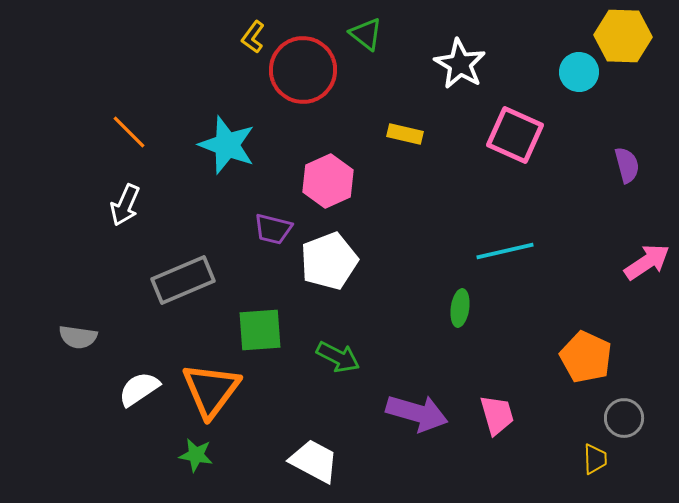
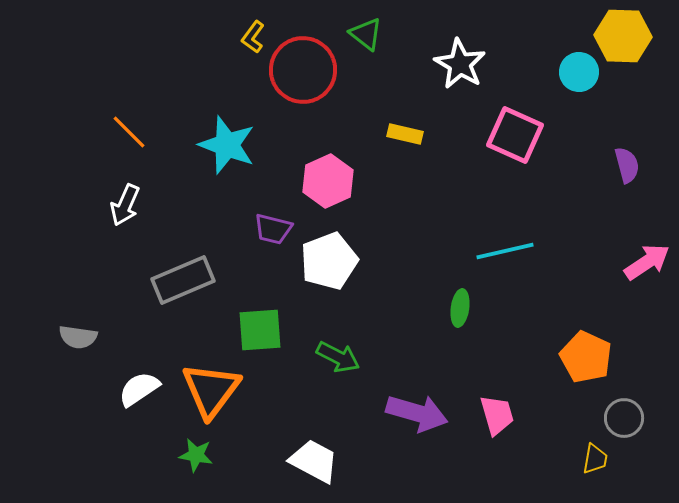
yellow trapezoid: rotated 12 degrees clockwise
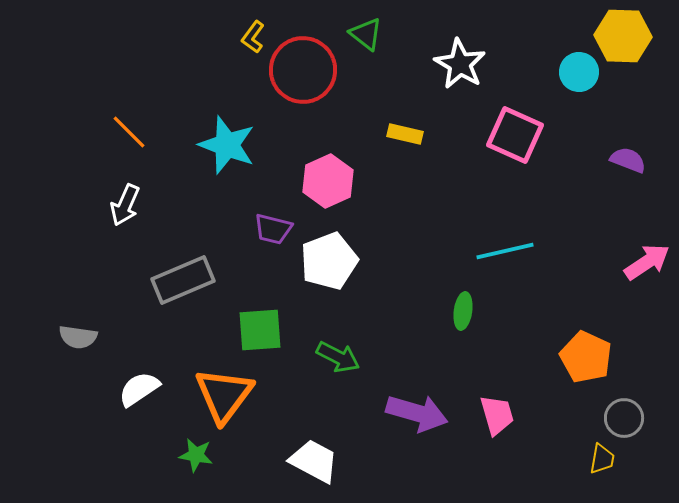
purple semicircle: moved 1 px right, 5 px up; rotated 54 degrees counterclockwise
green ellipse: moved 3 px right, 3 px down
orange triangle: moved 13 px right, 5 px down
yellow trapezoid: moved 7 px right
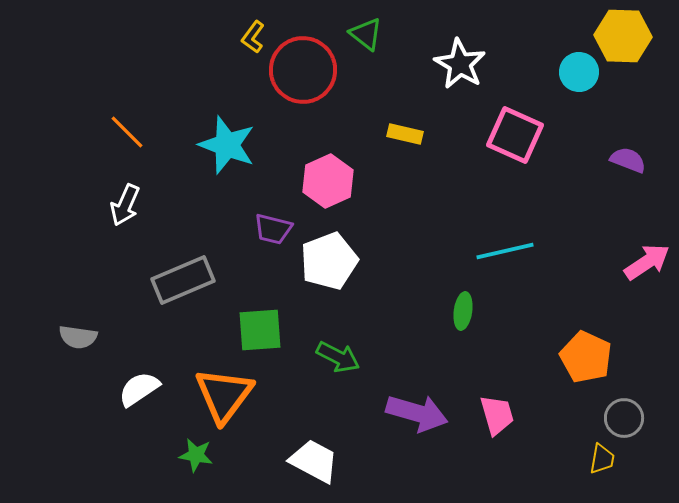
orange line: moved 2 px left
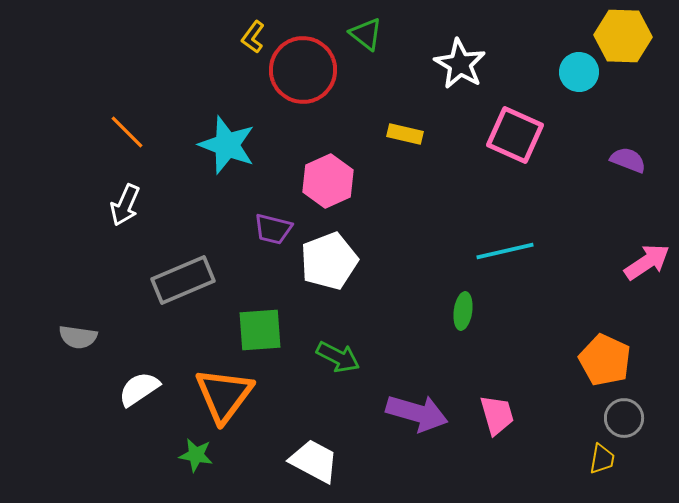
orange pentagon: moved 19 px right, 3 px down
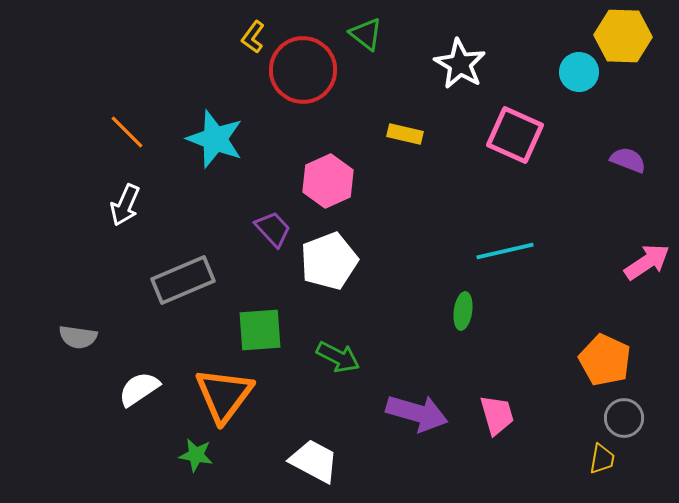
cyan star: moved 12 px left, 6 px up
purple trapezoid: rotated 147 degrees counterclockwise
